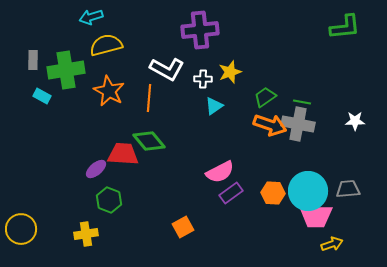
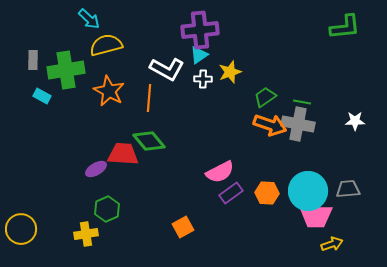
cyan arrow: moved 2 px left, 2 px down; rotated 120 degrees counterclockwise
cyan triangle: moved 15 px left, 51 px up
purple ellipse: rotated 10 degrees clockwise
orange hexagon: moved 6 px left
green hexagon: moved 2 px left, 9 px down; rotated 15 degrees clockwise
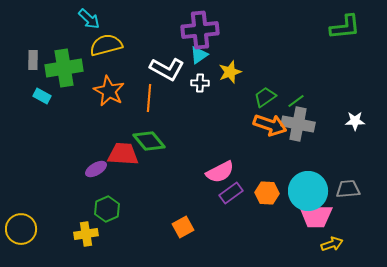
green cross: moved 2 px left, 2 px up
white cross: moved 3 px left, 4 px down
green line: moved 6 px left, 1 px up; rotated 48 degrees counterclockwise
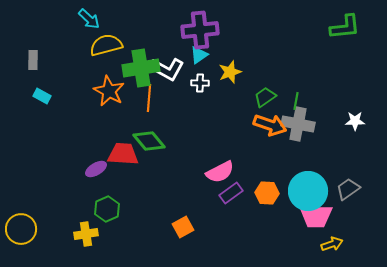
green cross: moved 77 px right
green line: rotated 42 degrees counterclockwise
gray trapezoid: rotated 30 degrees counterclockwise
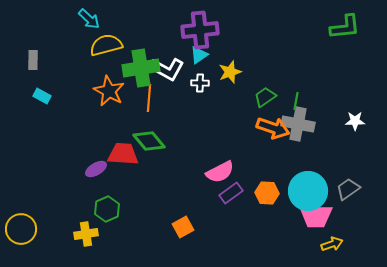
orange arrow: moved 3 px right, 3 px down
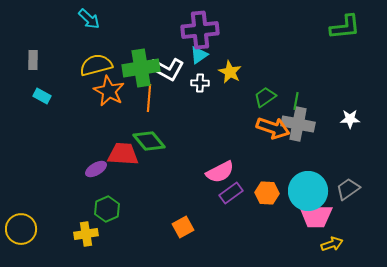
yellow semicircle: moved 10 px left, 20 px down
yellow star: rotated 25 degrees counterclockwise
white star: moved 5 px left, 2 px up
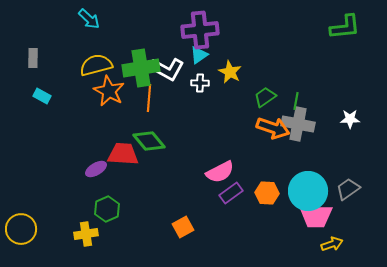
gray rectangle: moved 2 px up
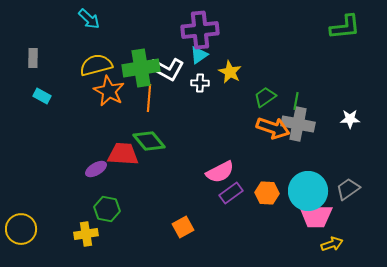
green hexagon: rotated 25 degrees counterclockwise
